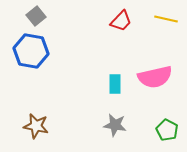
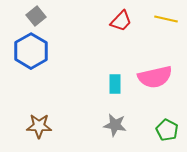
blue hexagon: rotated 20 degrees clockwise
brown star: moved 3 px right; rotated 10 degrees counterclockwise
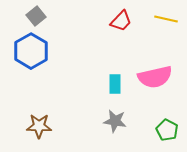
gray star: moved 4 px up
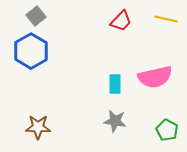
brown star: moved 1 px left, 1 px down
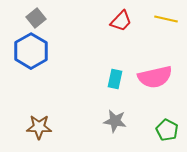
gray square: moved 2 px down
cyan rectangle: moved 5 px up; rotated 12 degrees clockwise
brown star: moved 1 px right
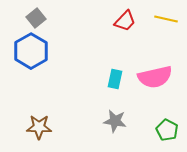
red trapezoid: moved 4 px right
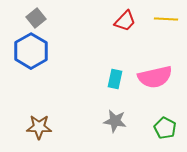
yellow line: rotated 10 degrees counterclockwise
green pentagon: moved 2 px left, 2 px up
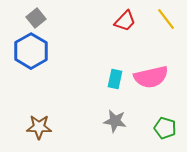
yellow line: rotated 50 degrees clockwise
pink semicircle: moved 4 px left
green pentagon: rotated 10 degrees counterclockwise
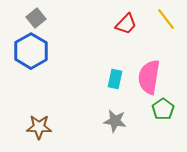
red trapezoid: moved 1 px right, 3 px down
pink semicircle: moved 2 px left; rotated 112 degrees clockwise
green pentagon: moved 2 px left, 19 px up; rotated 20 degrees clockwise
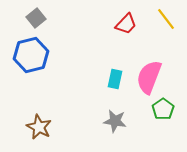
blue hexagon: moved 4 px down; rotated 16 degrees clockwise
pink semicircle: rotated 12 degrees clockwise
brown star: rotated 25 degrees clockwise
